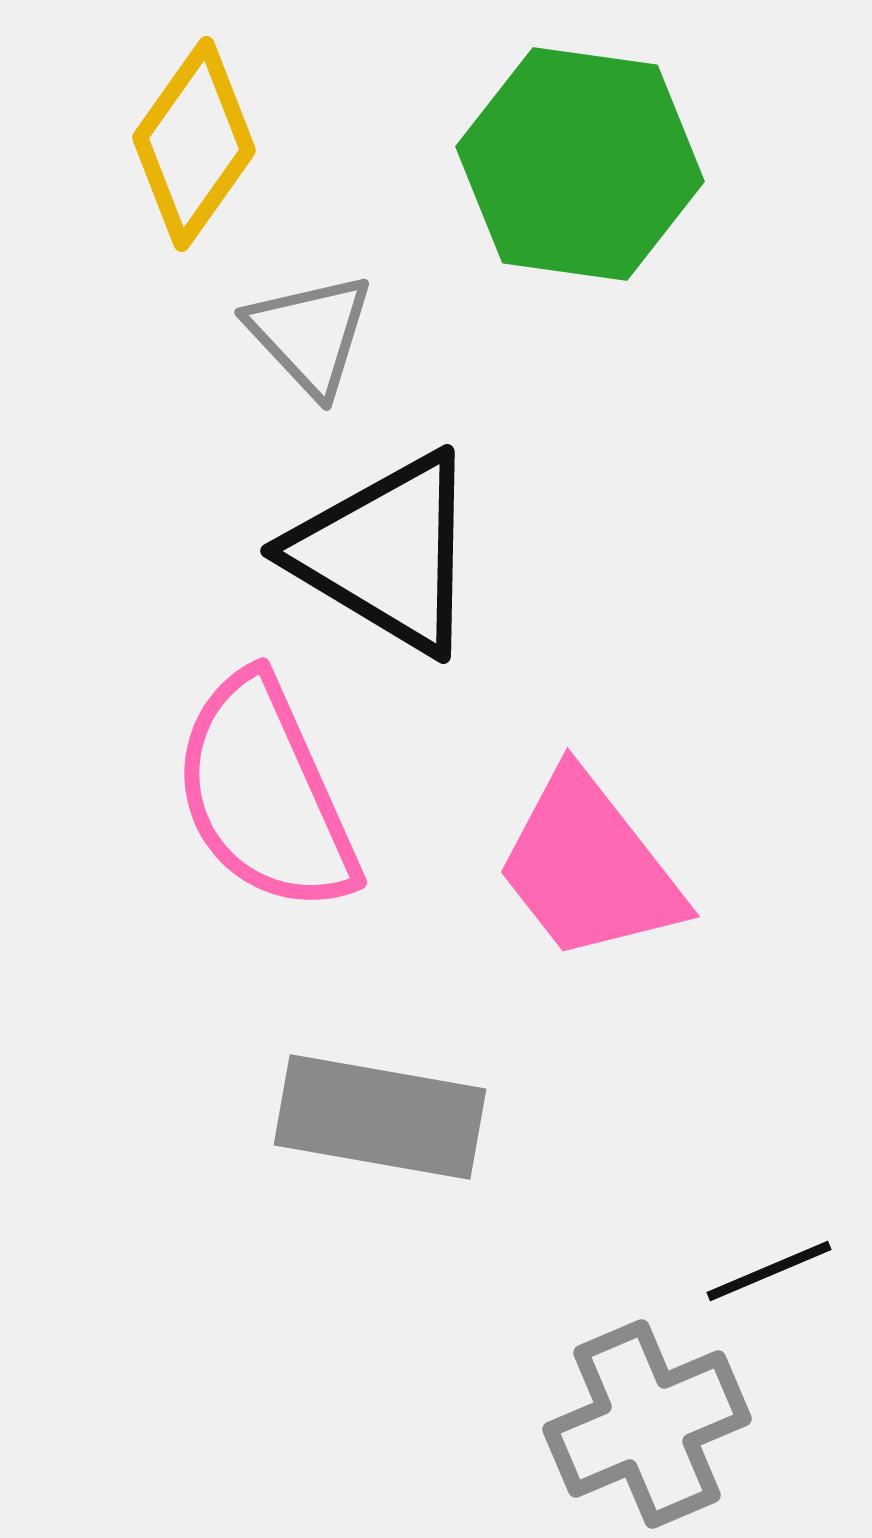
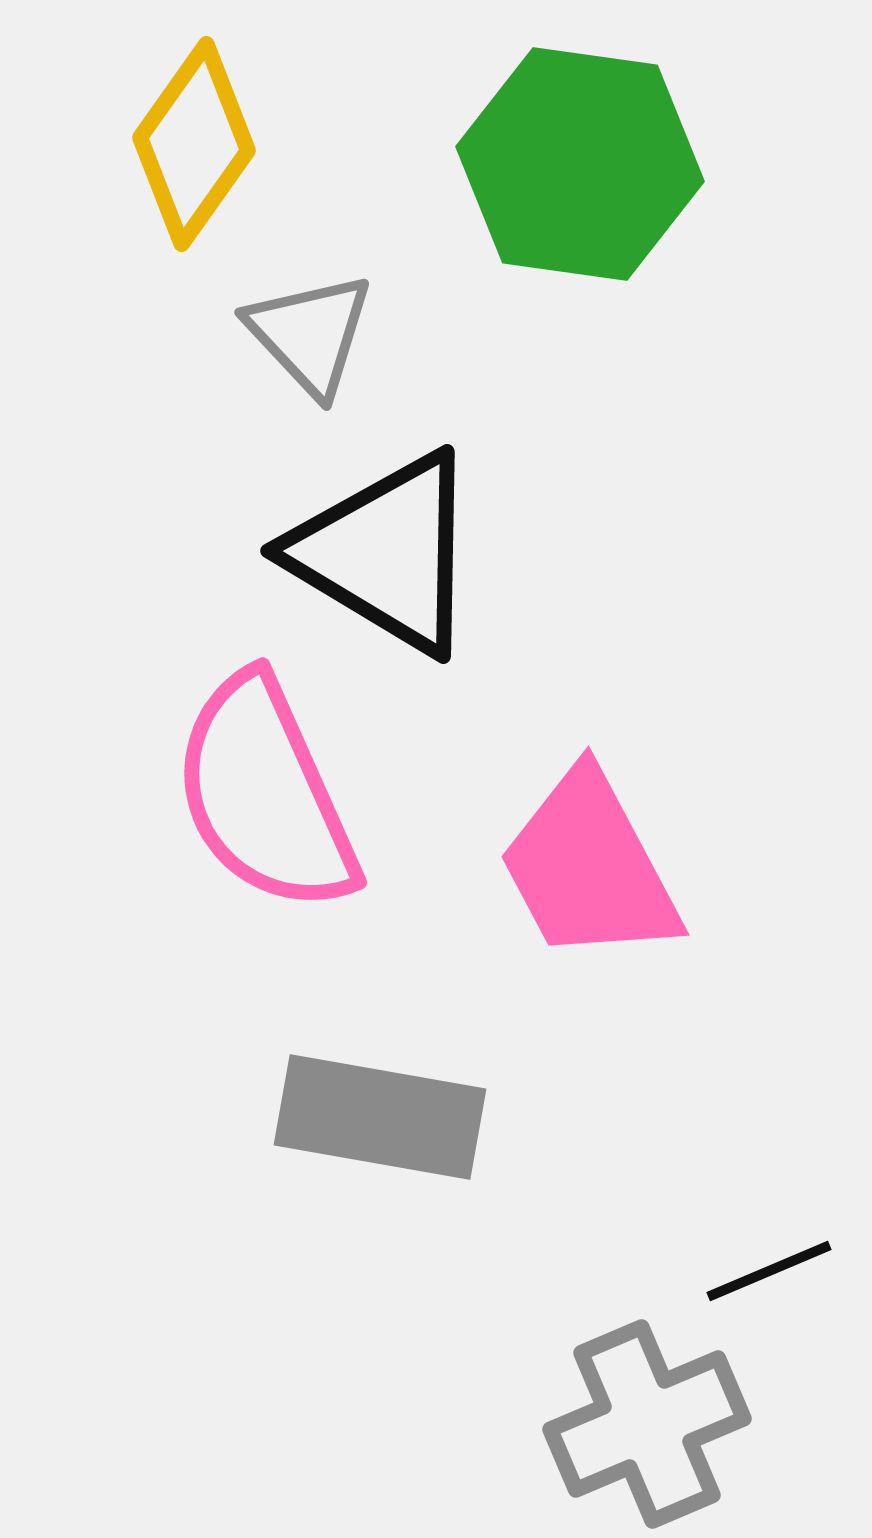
pink trapezoid: rotated 10 degrees clockwise
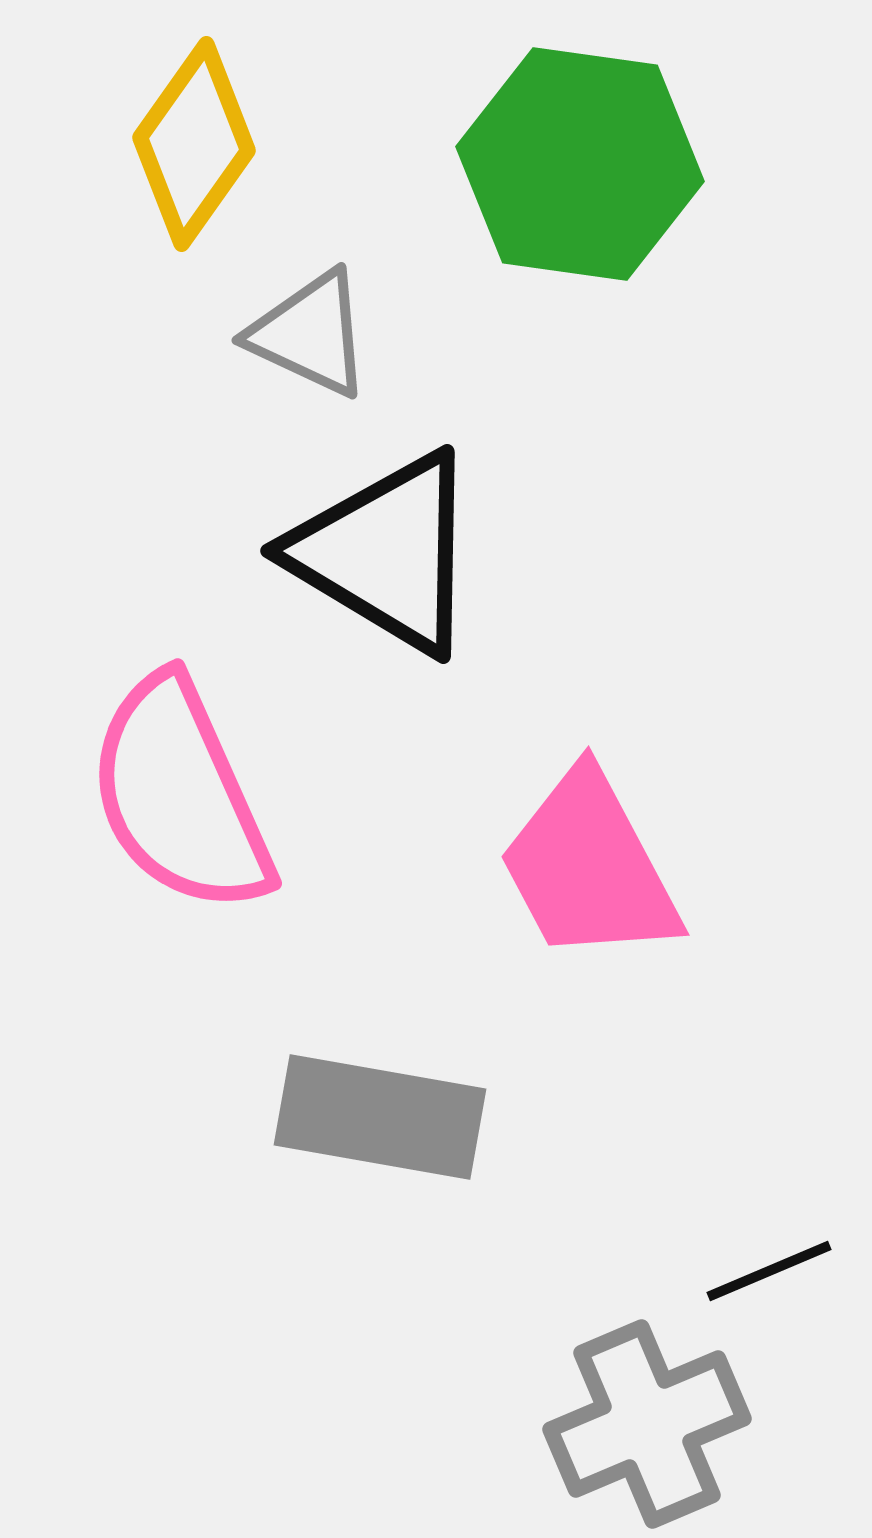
gray triangle: rotated 22 degrees counterclockwise
pink semicircle: moved 85 px left, 1 px down
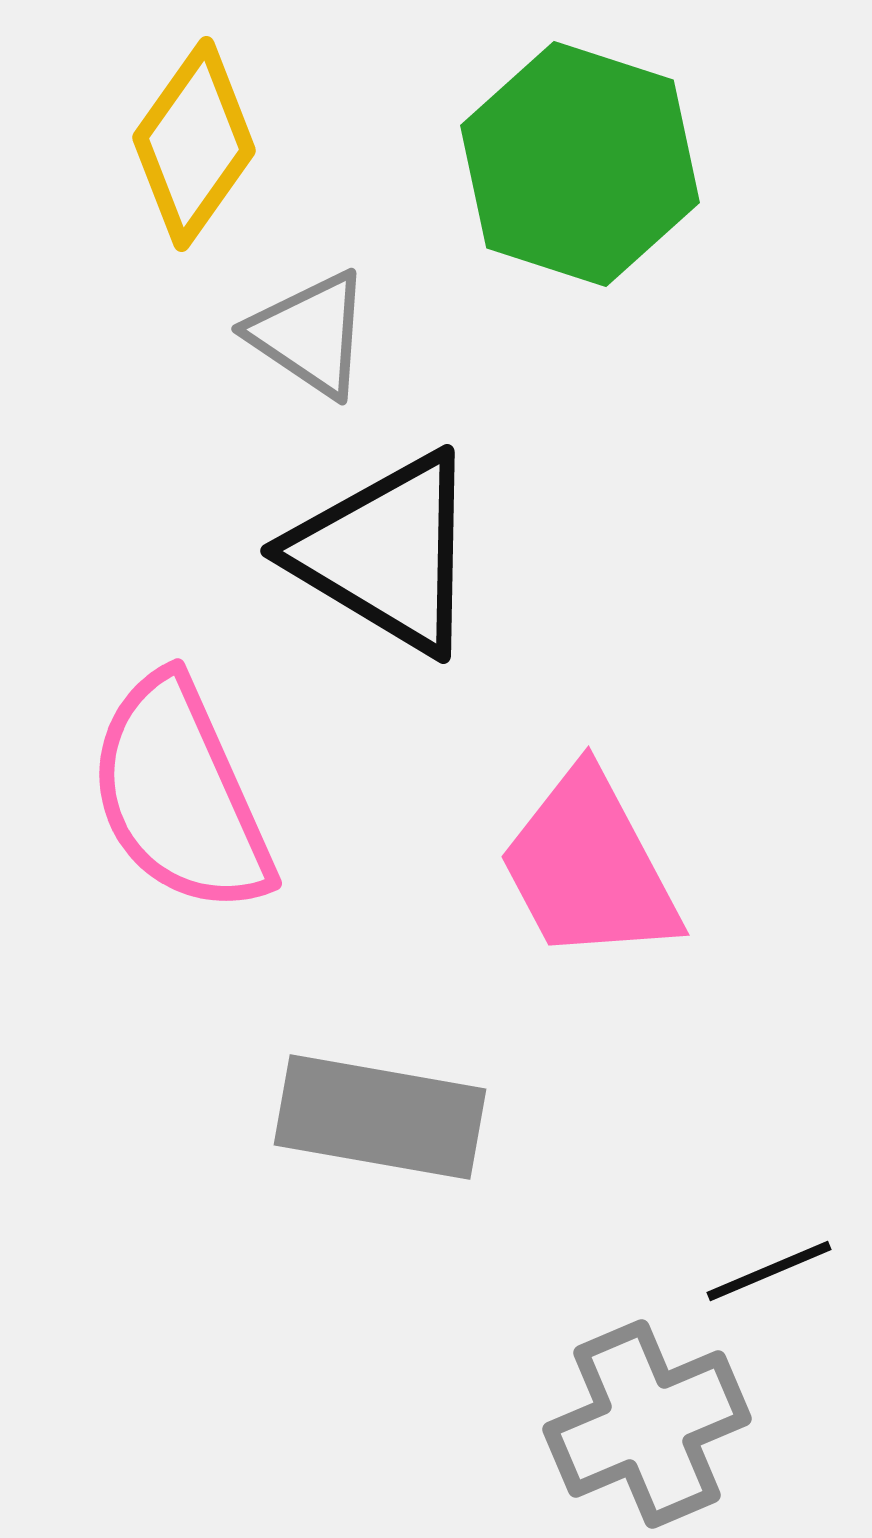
green hexagon: rotated 10 degrees clockwise
gray triangle: rotated 9 degrees clockwise
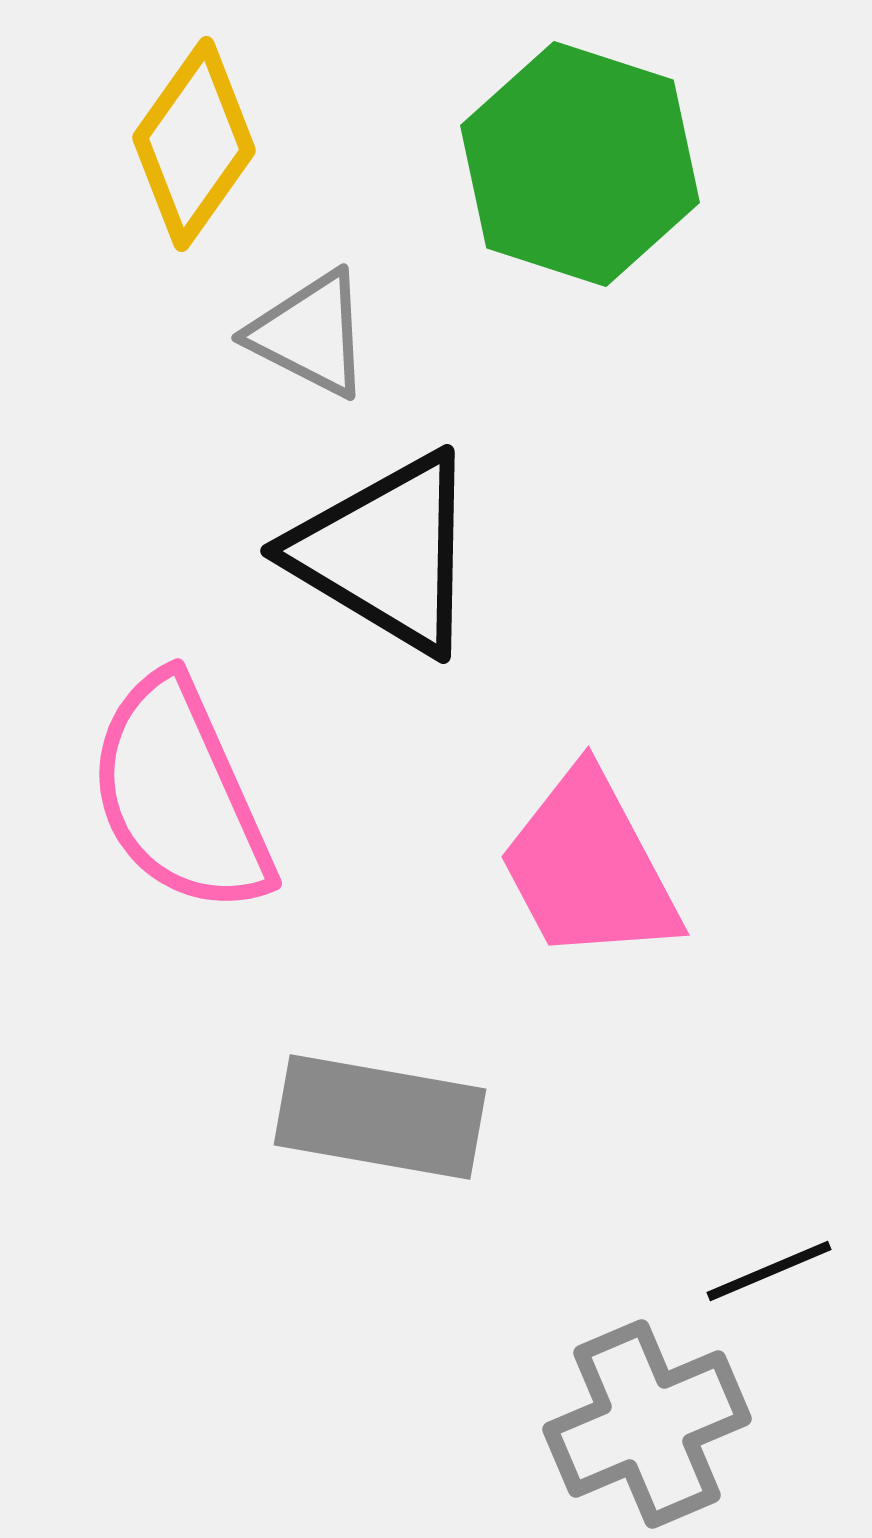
gray triangle: rotated 7 degrees counterclockwise
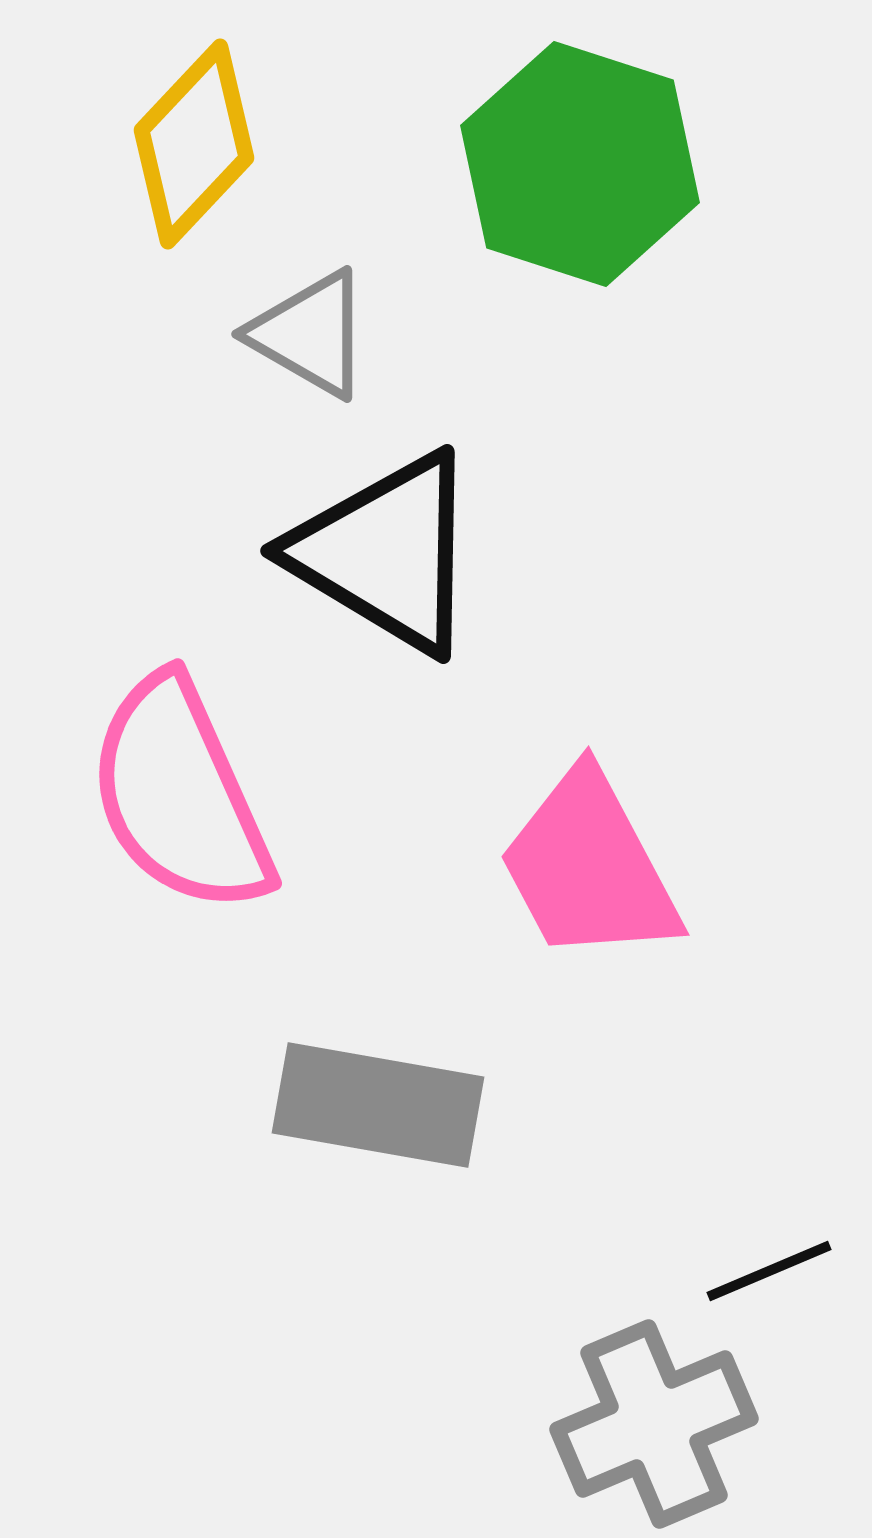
yellow diamond: rotated 8 degrees clockwise
gray triangle: rotated 3 degrees clockwise
gray rectangle: moved 2 px left, 12 px up
gray cross: moved 7 px right
